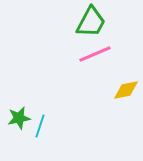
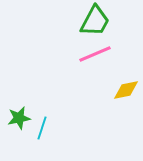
green trapezoid: moved 4 px right, 1 px up
cyan line: moved 2 px right, 2 px down
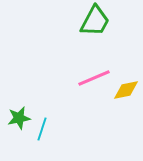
pink line: moved 1 px left, 24 px down
cyan line: moved 1 px down
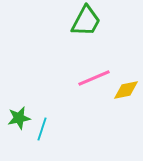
green trapezoid: moved 9 px left
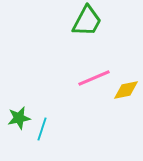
green trapezoid: moved 1 px right
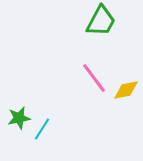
green trapezoid: moved 14 px right
pink line: rotated 76 degrees clockwise
cyan line: rotated 15 degrees clockwise
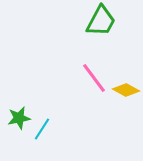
yellow diamond: rotated 40 degrees clockwise
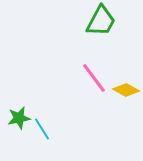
cyan line: rotated 65 degrees counterclockwise
